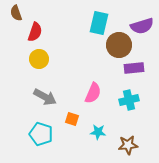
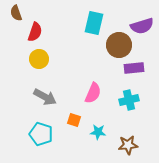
cyan rectangle: moved 5 px left
orange square: moved 2 px right, 1 px down
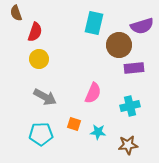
cyan cross: moved 1 px right, 6 px down
orange square: moved 4 px down
cyan pentagon: rotated 20 degrees counterclockwise
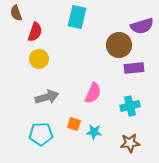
cyan rectangle: moved 17 px left, 6 px up
gray arrow: moved 2 px right; rotated 45 degrees counterclockwise
cyan star: moved 4 px left
brown star: moved 2 px right, 2 px up
